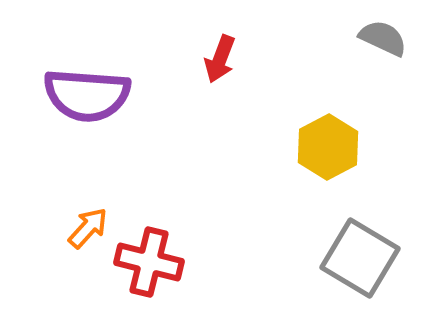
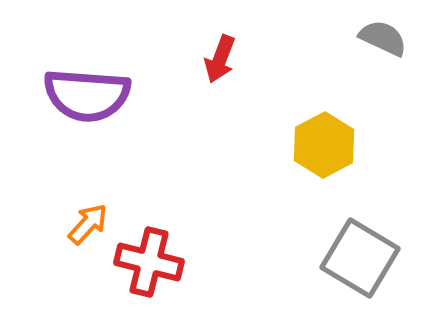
yellow hexagon: moved 4 px left, 2 px up
orange arrow: moved 4 px up
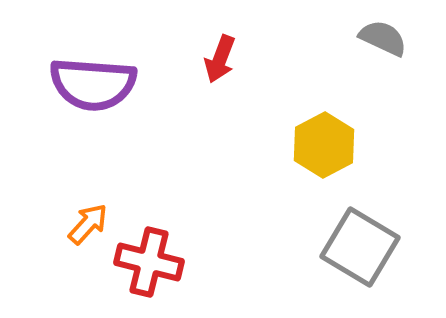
purple semicircle: moved 6 px right, 11 px up
gray square: moved 11 px up
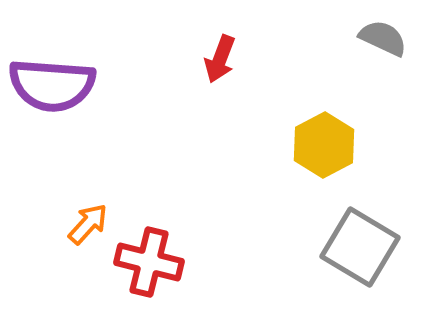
purple semicircle: moved 41 px left, 1 px down
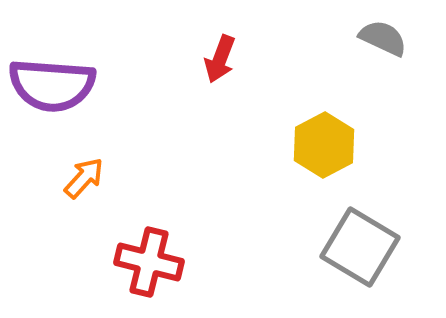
orange arrow: moved 4 px left, 46 px up
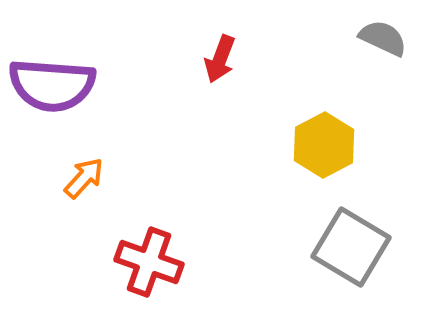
gray square: moved 9 px left
red cross: rotated 6 degrees clockwise
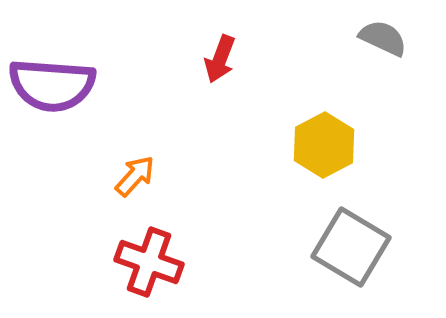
orange arrow: moved 51 px right, 2 px up
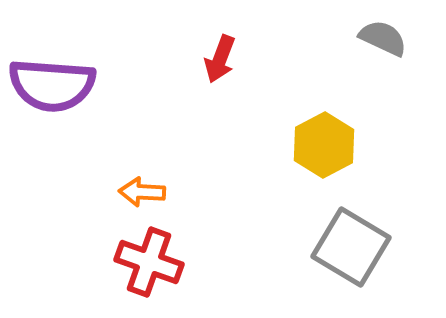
orange arrow: moved 7 px right, 16 px down; rotated 129 degrees counterclockwise
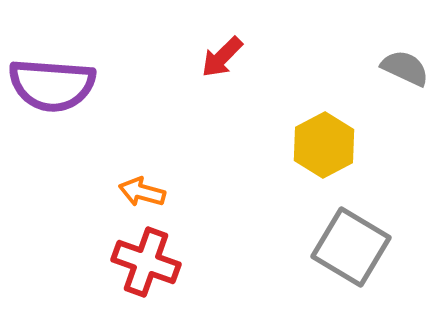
gray semicircle: moved 22 px right, 30 px down
red arrow: moved 2 px right, 2 px up; rotated 24 degrees clockwise
orange arrow: rotated 12 degrees clockwise
red cross: moved 3 px left
